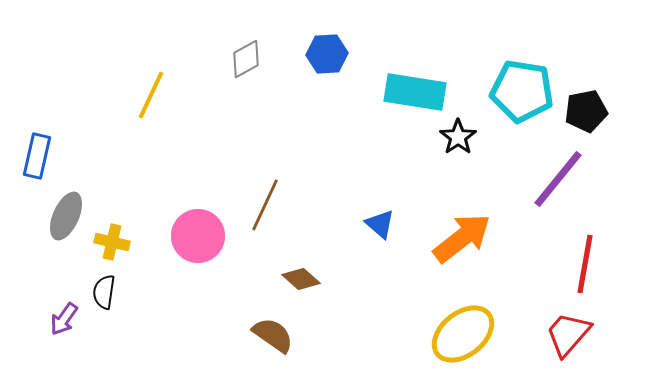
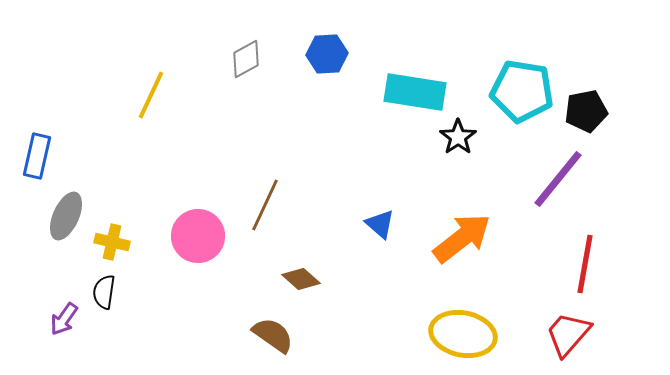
yellow ellipse: rotated 50 degrees clockwise
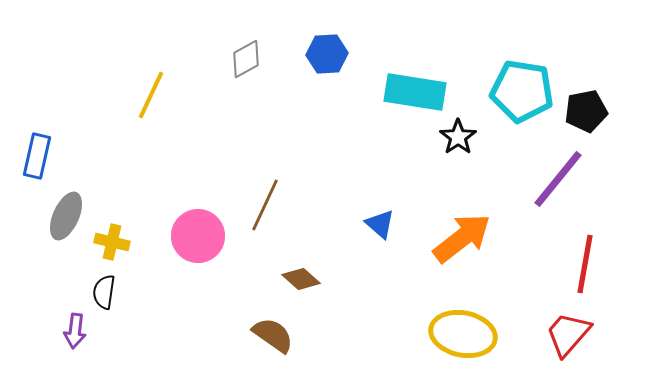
purple arrow: moved 11 px right, 12 px down; rotated 28 degrees counterclockwise
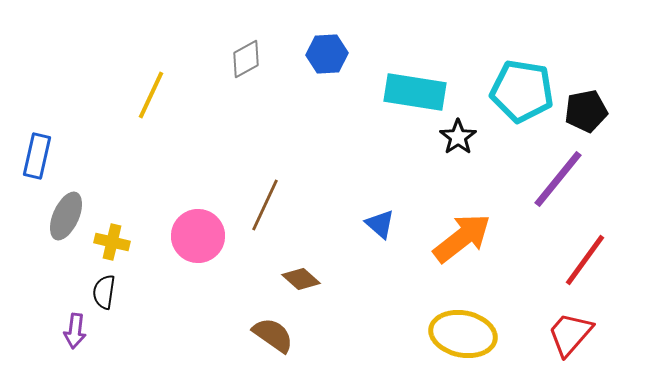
red line: moved 4 px up; rotated 26 degrees clockwise
red trapezoid: moved 2 px right
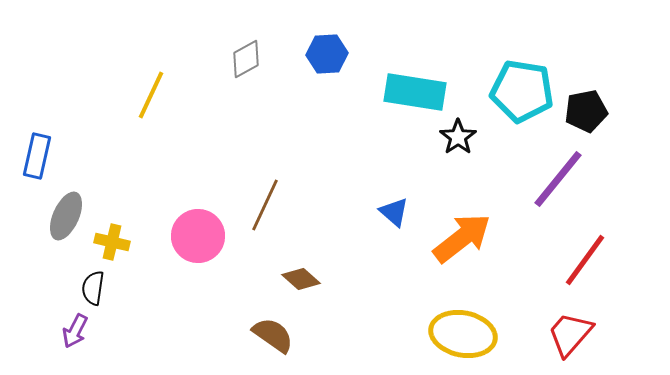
blue triangle: moved 14 px right, 12 px up
black semicircle: moved 11 px left, 4 px up
purple arrow: rotated 20 degrees clockwise
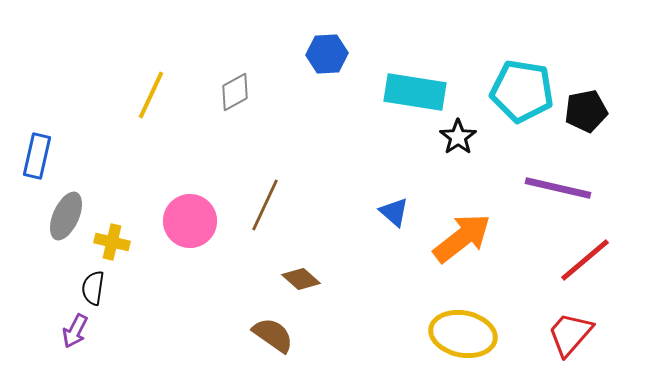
gray diamond: moved 11 px left, 33 px down
purple line: moved 9 px down; rotated 64 degrees clockwise
pink circle: moved 8 px left, 15 px up
red line: rotated 14 degrees clockwise
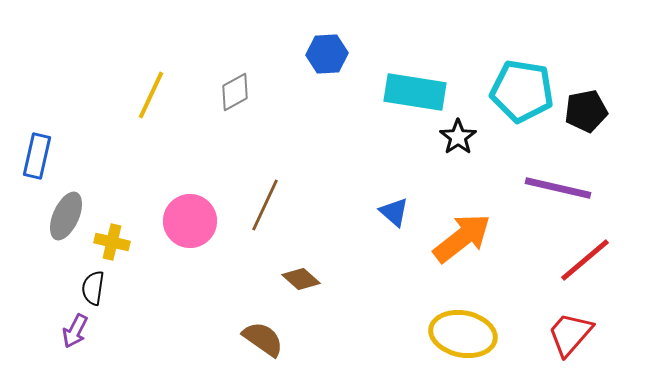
brown semicircle: moved 10 px left, 4 px down
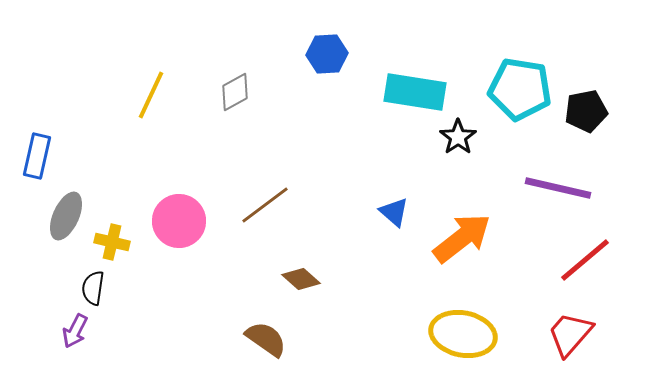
cyan pentagon: moved 2 px left, 2 px up
brown line: rotated 28 degrees clockwise
pink circle: moved 11 px left
brown semicircle: moved 3 px right
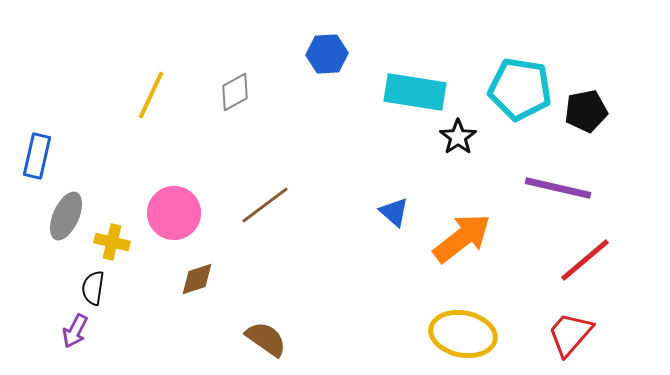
pink circle: moved 5 px left, 8 px up
brown diamond: moved 104 px left; rotated 60 degrees counterclockwise
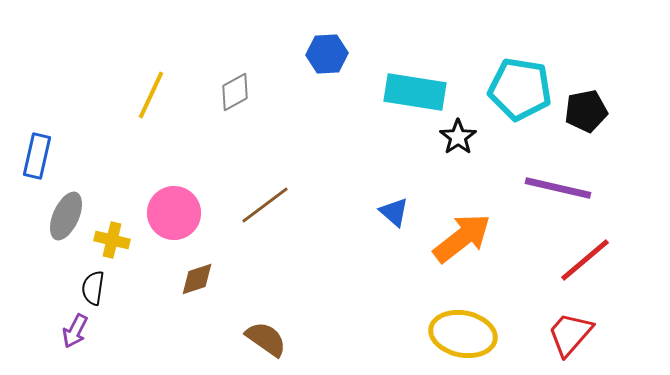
yellow cross: moved 2 px up
